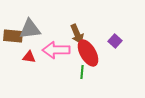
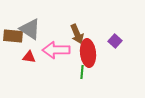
gray triangle: rotated 40 degrees clockwise
red ellipse: rotated 24 degrees clockwise
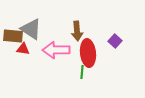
gray triangle: moved 1 px right
brown arrow: moved 3 px up; rotated 18 degrees clockwise
red triangle: moved 6 px left, 8 px up
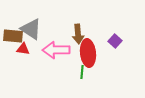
brown arrow: moved 1 px right, 3 px down
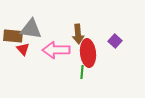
gray triangle: rotated 25 degrees counterclockwise
red triangle: rotated 40 degrees clockwise
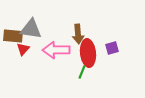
purple square: moved 3 px left, 7 px down; rotated 32 degrees clockwise
red triangle: rotated 24 degrees clockwise
green line: rotated 16 degrees clockwise
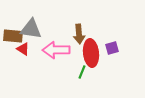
brown arrow: moved 1 px right
red triangle: rotated 40 degrees counterclockwise
red ellipse: moved 3 px right
